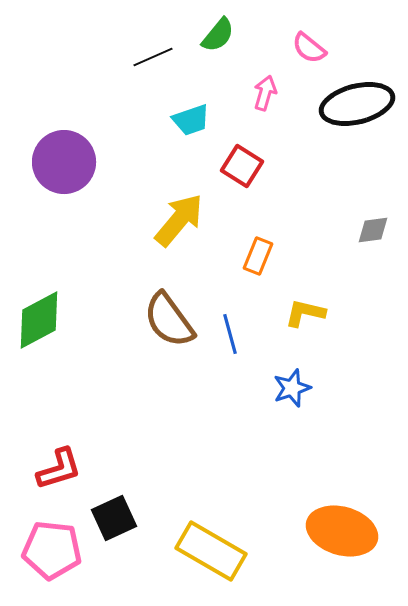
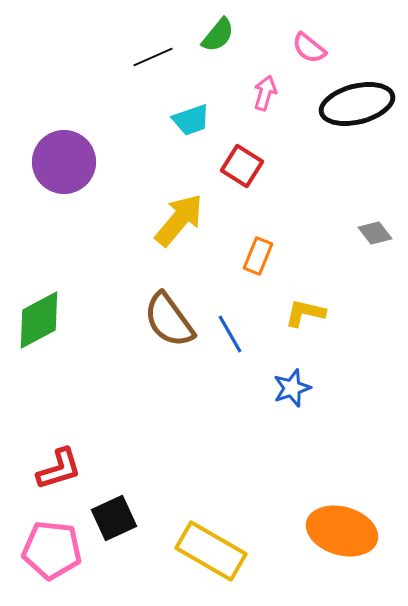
gray diamond: moved 2 px right, 3 px down; rotated 60 degrees clockwise
blue line: rotated 15 degrees counterclockwise
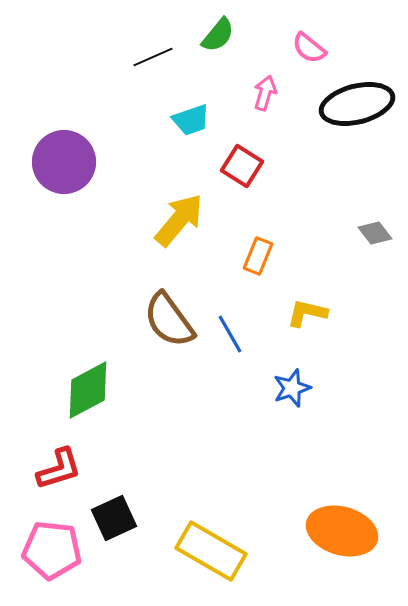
yellow L-shape: moved 2 px right
green diamond: moved 49 px right, 70 px down
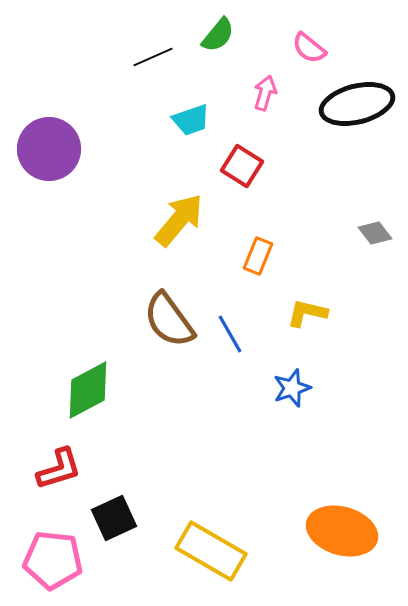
purple circle: moved 15 px left, 13 px up
pink pentagon: moved 1 px right, 10 px down
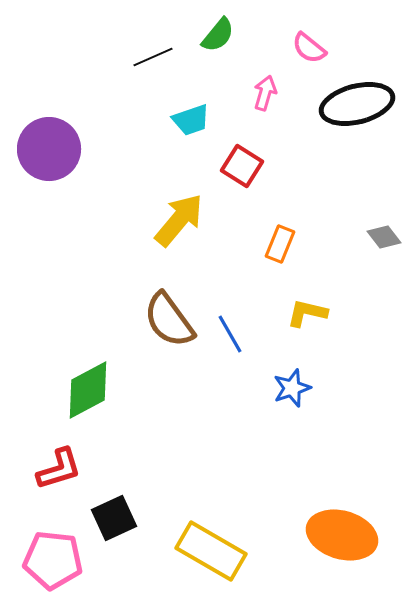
gray diamond: moved 9 px right, 4 px down
orange rectangle: moved 22 px right, 12 px up
orange ellipse: moved 4 px down
